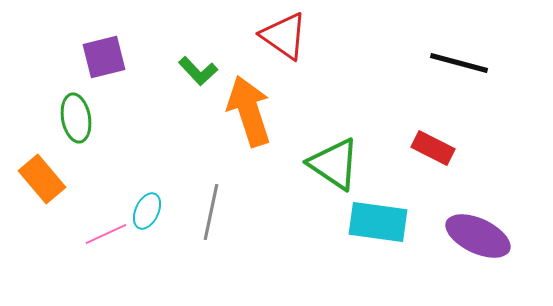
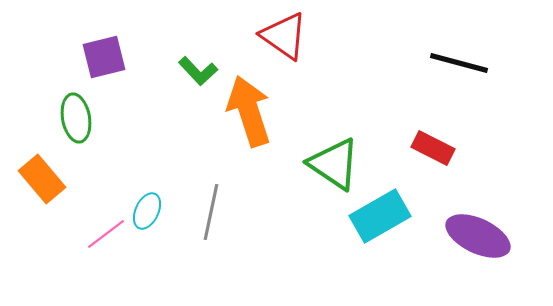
cyan rectangle: moved 2 px right, 6 px up; rotated 38 degrees counterclockwise
pink line: rotated 12 degrees counterclockwise
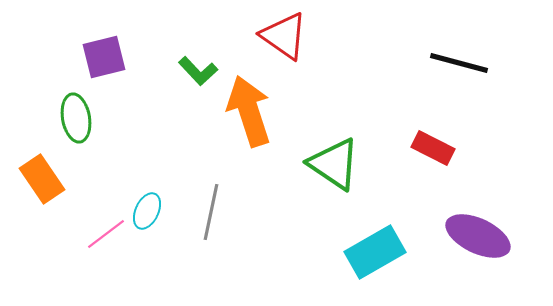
orange rectangle: rotated 6 degrees clockwise
cyan rectangle: moved 5 px left, 36 px down
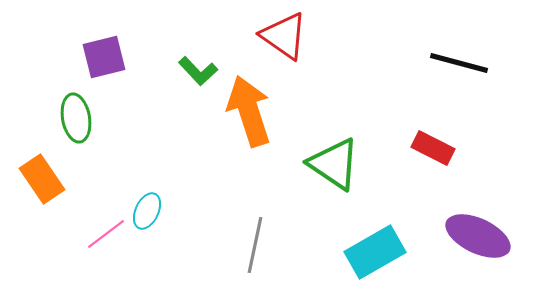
gray line: moved 44 px right, 33 px down
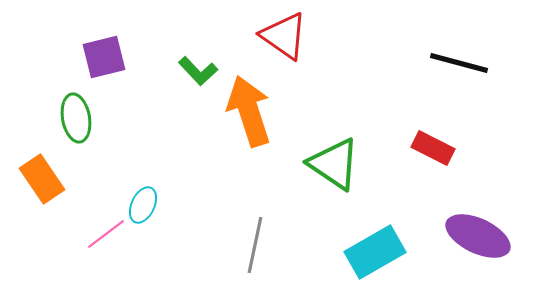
cyan ellipse: moved 4 px left, 6 px up
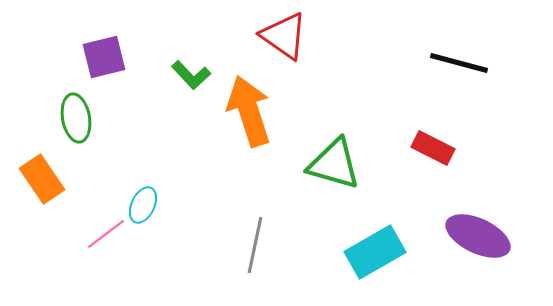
green L-shape: moved 7 px left, 4 px down
green triangle: rotated 18 degrees counterclockwise
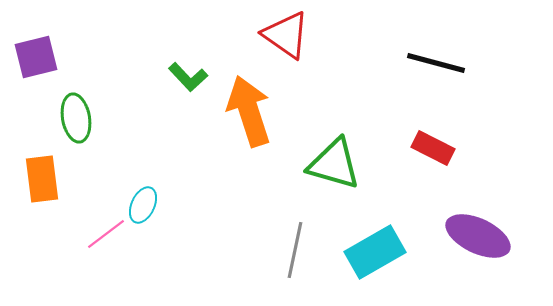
red triangle: moved 2 px right, 1 px up
purple square: moved 68 px left
black line: moved 23 px left
green L-shape: moved 3 px left, 2 px down
orange rectangle: rotated 27 degrees clockwise
gray line: moved 40 px right, 5 px down
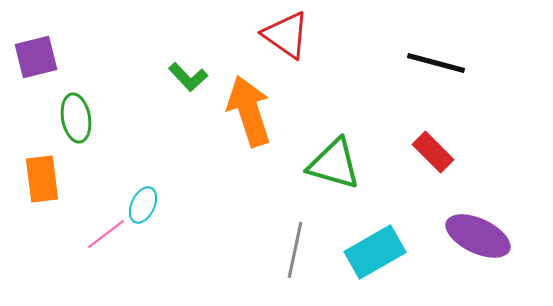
red rectangle: moved 4 px down; rotated 18 degrees clockwise
